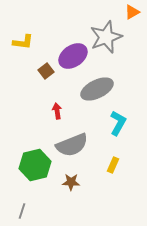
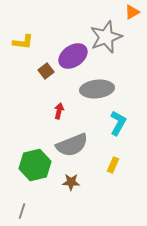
gray ellipse: rotated 20 degrees clockwise
red arrow: moved 2 px right; rotated 21 degrees clockwise
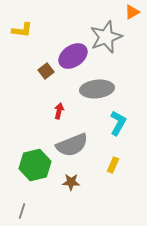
yellow L-shape: moved 1 px left, 12 px up
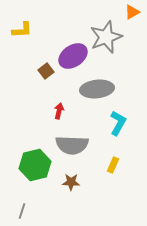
yellow L-shape: rotated 10 degrees counterclockwise
gray semicircle: rotated 24 degrees clockwise
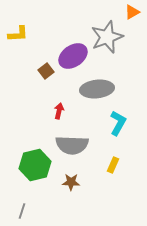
yellow L-shape: moved 4 px left, 4 px down
gray star: moved 1 px right
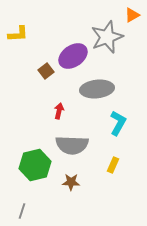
orange triangle: moved 3 px down
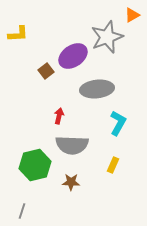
red arrow: moved 5 px down
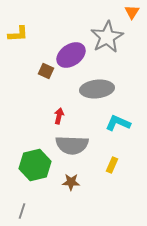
orange triangle: moved 3 px up; rotated 28 degrees counterclockwise
gray star: rotated 8 degrees counterclockwise
purple ellipse: moved 2 px left, 1 px up
brown square: rotated 28 degrees counterclockwise
cyan L-shape: rotated 95 degrees counterclockwise
yellow rectangle: moved 1 px left
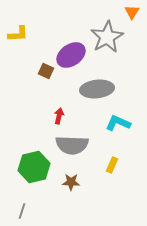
green hexagon: moved 1 px left, 2 px down
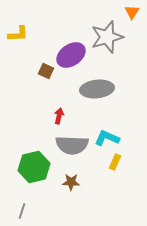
gray star: rotated 12 degrees clockwise
cyan L-shape: moved 11 px left, 15 px down
yellow rectangle: moved 3 px right, 3 px up
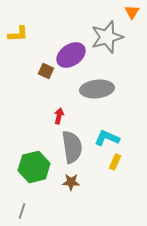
gray semicircle: moved 2 px down; rotated 100 degrees counterclockwise
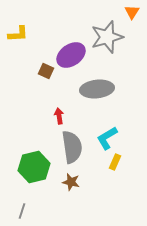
red arrow: rotated 21 degrees counterclockwise
cyan L-shape: rotated 55 degrees counterclockwise
brown star: rotated 12 degrees clockwise
